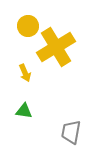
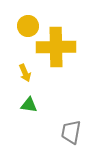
yellow cross: rotated 30 degrees clockwise
green triangle: moved 5 px right, 6 px up
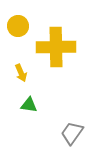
yellow circle: moved 10 px left
yellow arrow: moved 4 px left
gray trapezoid: moved 1 px right, 1 px down; rotated 25 degrees clockwise
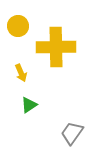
green triangle: rotated 42 degrees counterclockwise
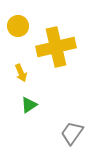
yellow cross: rotated 12 degrees counterclockwise
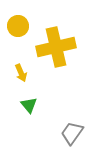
green triangle: rotated 36 degrees counterclockwise
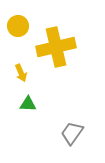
green triangle: moved 1 px left, 1 px up; rotated 48 degrees counterclockwise
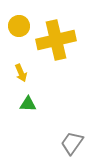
yellow circle: moved 1 px right
yellow cross: moved 7 px up
gray trapezoid: moved 10 px down
